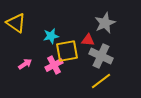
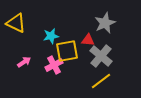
yellow triangle: rotated 10 degrees counterclockwise
gray cross: rotated 15 degrees clockwise
pink arrow: moved 1 px left, 2 px up
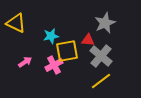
pink arrow: moved 1 px right
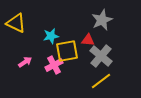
gray star: moved 3 px left, 3 px up
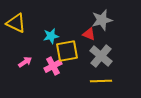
gray star: rotated 10 degrees clockwise
red triangle: moved 1 px right, 6 px up; rotated 16 degrees clockwise
pink cross: moved 1 px left, 1 px down
yellow line: rotated 35 degrees clockwise
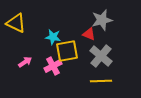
cyan star: moved 2 px right, 1 px down; rotated 21 degrees clockwise
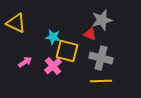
red triangle: moved 1 px right
yellow square: rotated 25 degrees clockwise
gray cross: moved 2 px down; rotated 25 degrees counterclockwise
pink cross: rotated 12 degrees counterclockwise
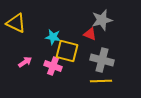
gray cross: moved 1 px right, 2 px down
pink cross: rotated 30 degrees counterclockwise
